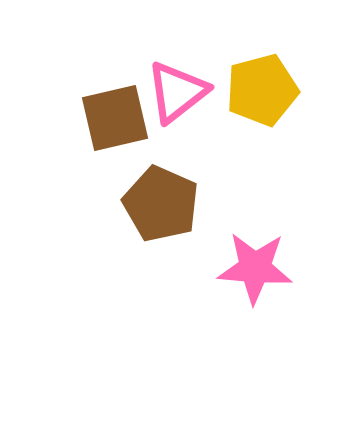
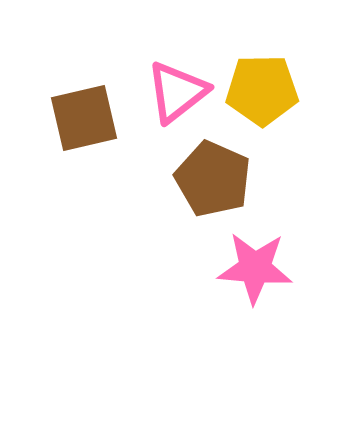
yellow pentagon: rotated 14 degrees clockwise
brown square: moved 31 px left
brown pentagon: moved 52 px right, 25 px up
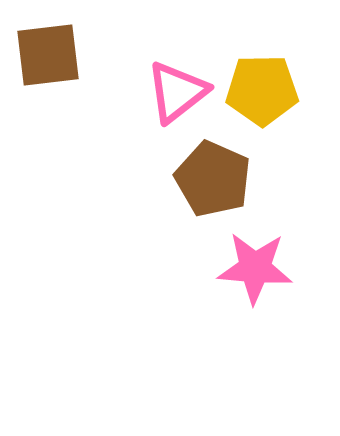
brown square: moved 36 px left, 63 px up; rotated 6 degrees clockwise
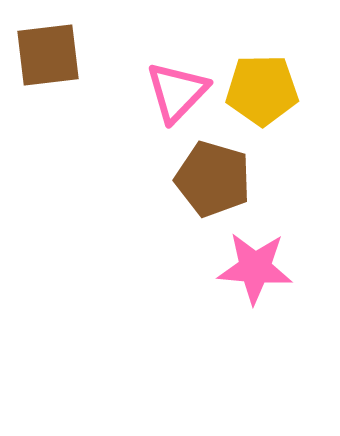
pink triangle: rotated 8 degrees counterclockwise
brown pentagon: rotated 8 degrees counterclockwise
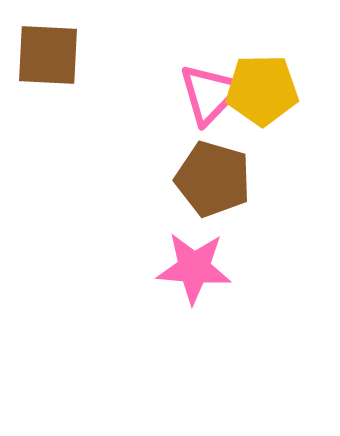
brown square: rotated 10 degrees clockwise
pink triangle: moved 33 px right, 2 px down
pink star: moved 61 px left
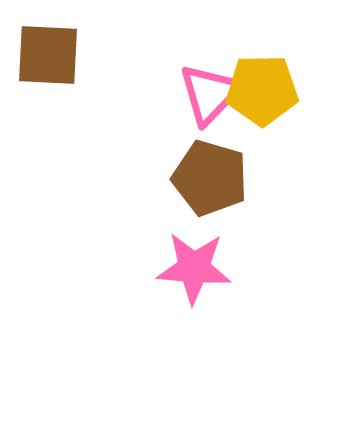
brown pentagon: moved 3 px left, 1 px up
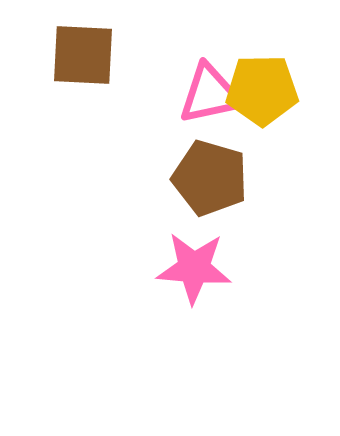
brown square: moved 35 px right
pink triangle: rotated 34 degrees clockwise
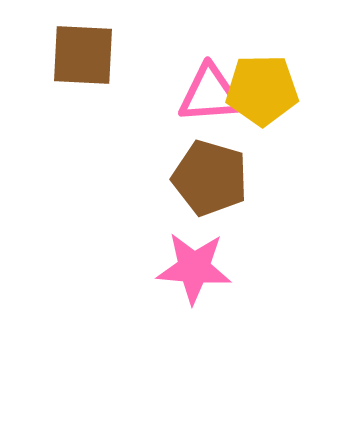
pink triangle: rotated 8 degrees clockwise
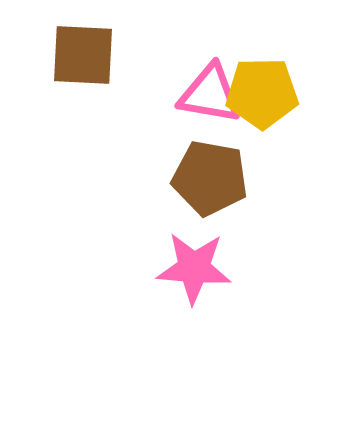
yellow pentagon: moved 3 px down
pink triangle: rotated 14 degrees clockwise
brown pentagon: rotated 6 degrees counterclockwise
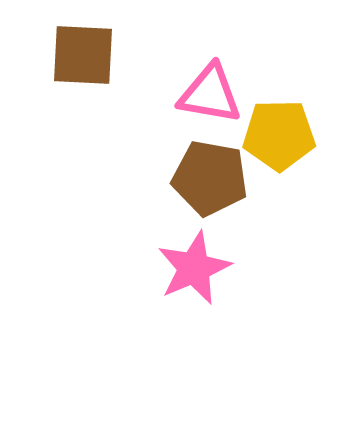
yellow pentagon: moved 17 px right, 42 px down
pink star: rotated 28 degrees counterclockwise
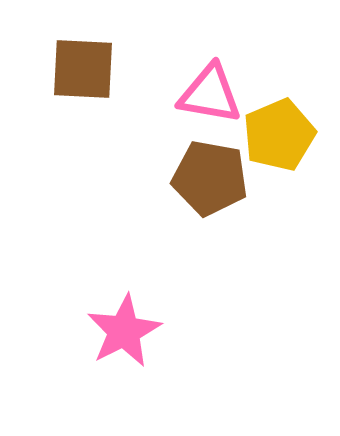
brown square: moved 14 px down
yellow pentagon: rotated 22 degrees counterclockwise
pink star: moved 70 px left, 63 px down; rotated 4 degrees counterclockwise
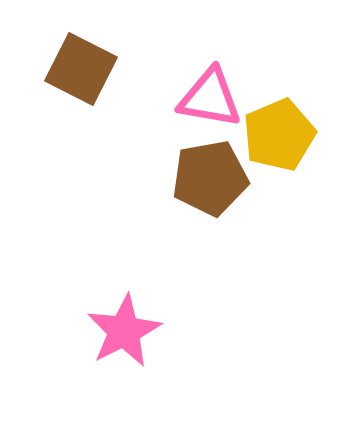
brown square: moved 2 px left; rotated 24 degrees clockwise
pink triangle: moved 4 px down
brown pentagon: rotated 20 degrees counterclockwise
